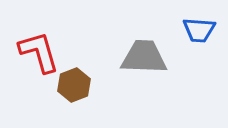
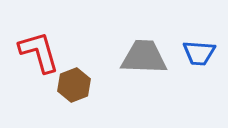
blue trapezoid: moved 23 px down
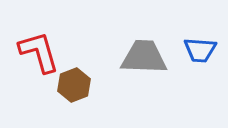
blue trapezoid: moved 1 px right, 3 px up
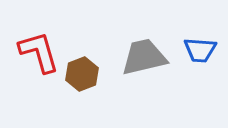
gray trapezoid: rotated 15 degrees counterclockwise
brown hexagon: moved 8 px right, 11 px up
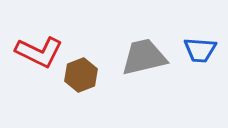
red L-shape: rotated 132 degrees clockwise
brown hexagon: moved 1 px left, 1 px down
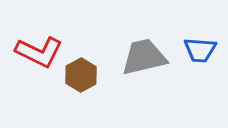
brown hexagon: rotated 8 degrees counterclockwise
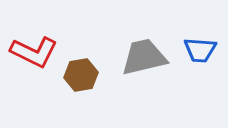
red L-shape: moved 5 px left
brown hexagon: rotated 20 degrees clockwise
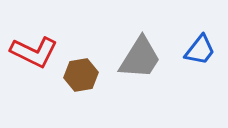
blue trapezoid: rotated 56 degrees counterclockwise
gray trapezoid: moved 4 px left, 1 px down; rotated 135 degrees clockwise
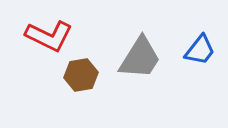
red L-shape: moved 15 px right, 16 px up
